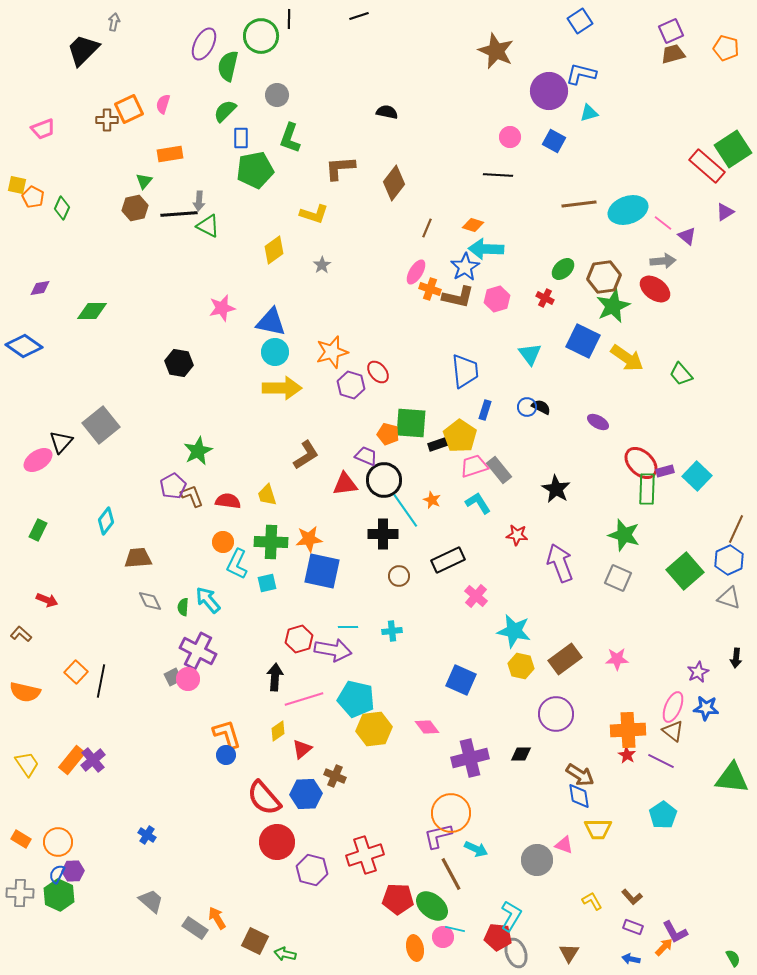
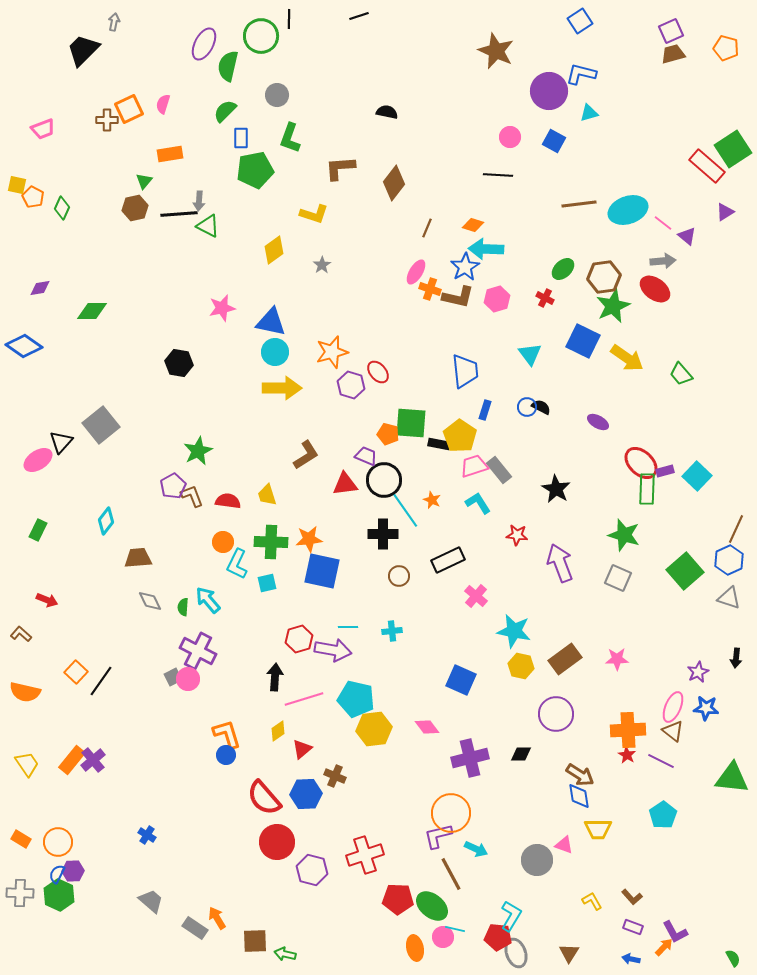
black rectangle at (439, 444): rotated 30 degrees clockwise
black line at (101, 681): rotated 24 degrees clockwise
brown square at (255, 941): rotated 28 degrees counterclockwise
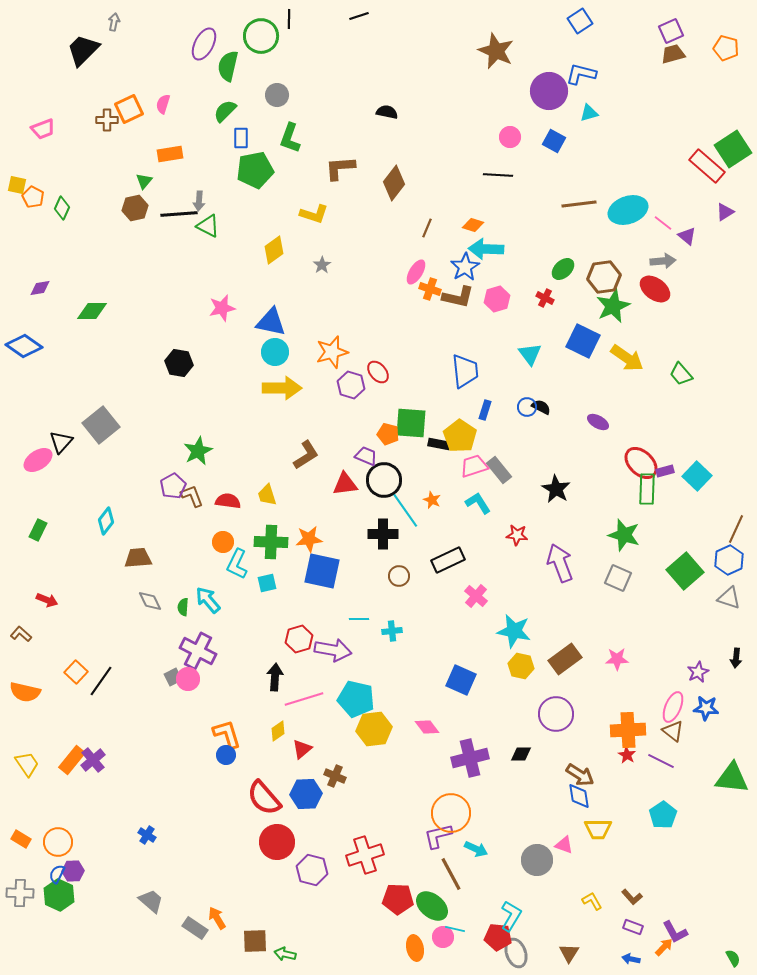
cyan line at (348, 627): moved 11 px right, 8 px up
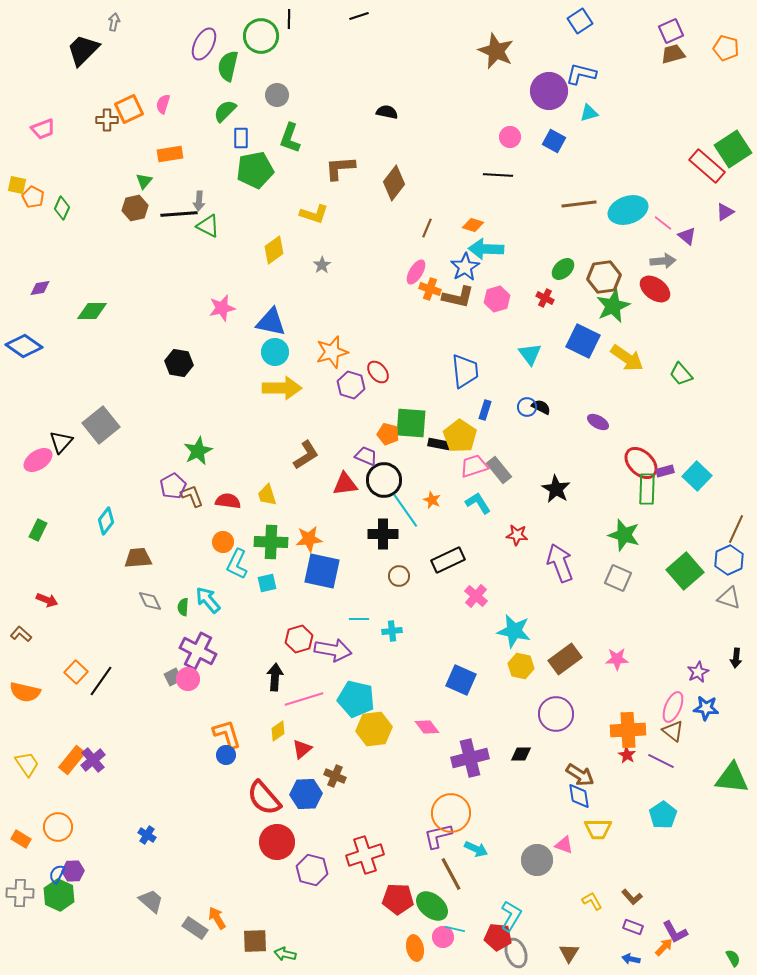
orange circle at (58, 842): moved 15 px up
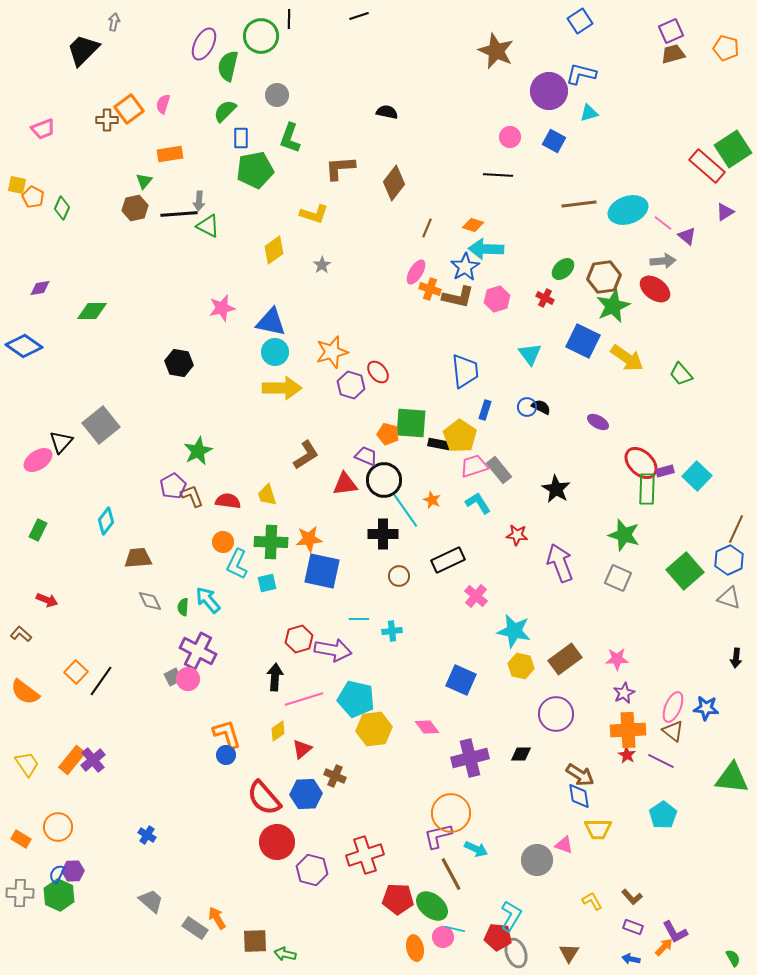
orange square at (129, 109): rotated 12 degrees counterclockwise
purple star at (698, 672): moved 74 px left, 21 px down
orange semicircle at (25, 692): rotated 24 degrees clockwise
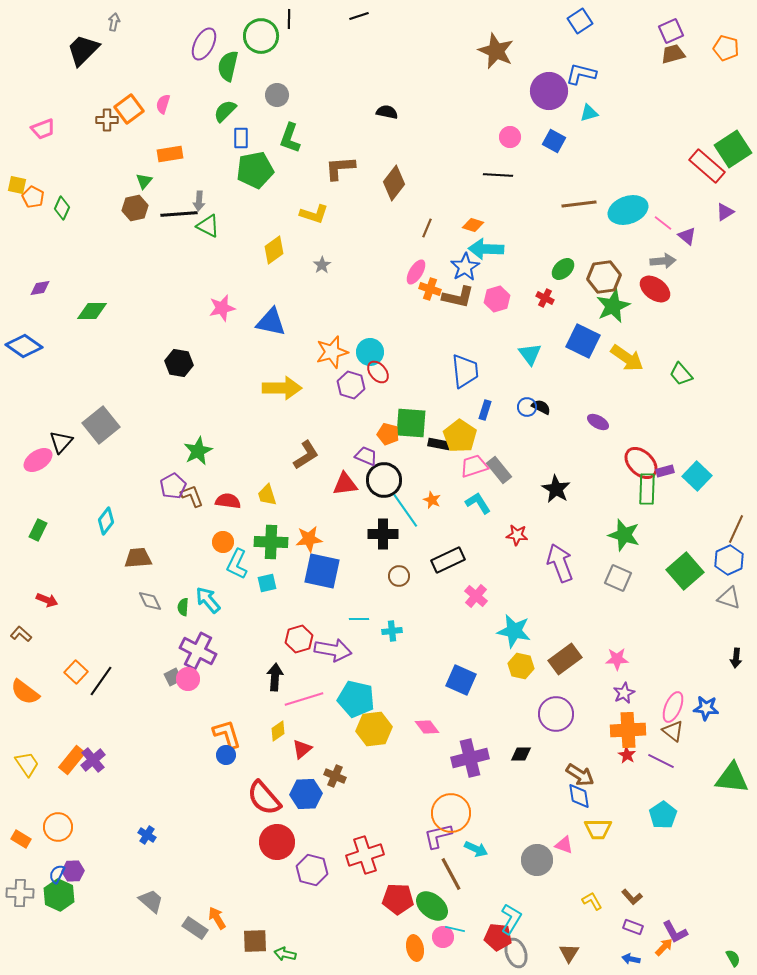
cyan circle at (275, 352): moved 95 px right
cyan L-shape at (511, 916): moved 3 px down
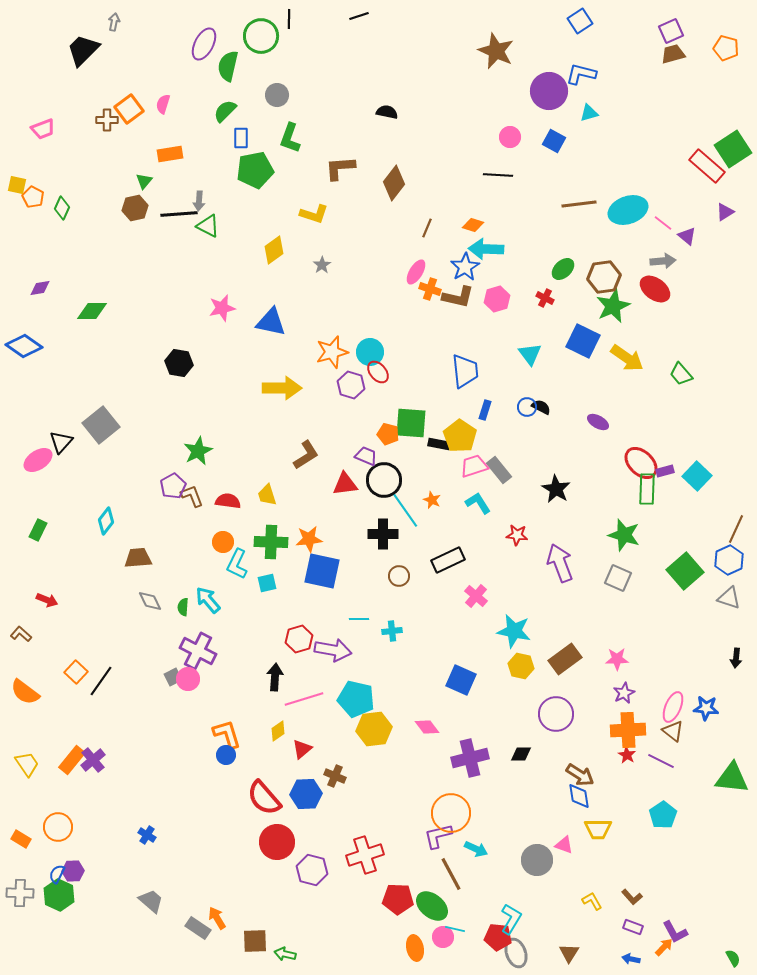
gray rectangle at (195, 928): moved 3 px right
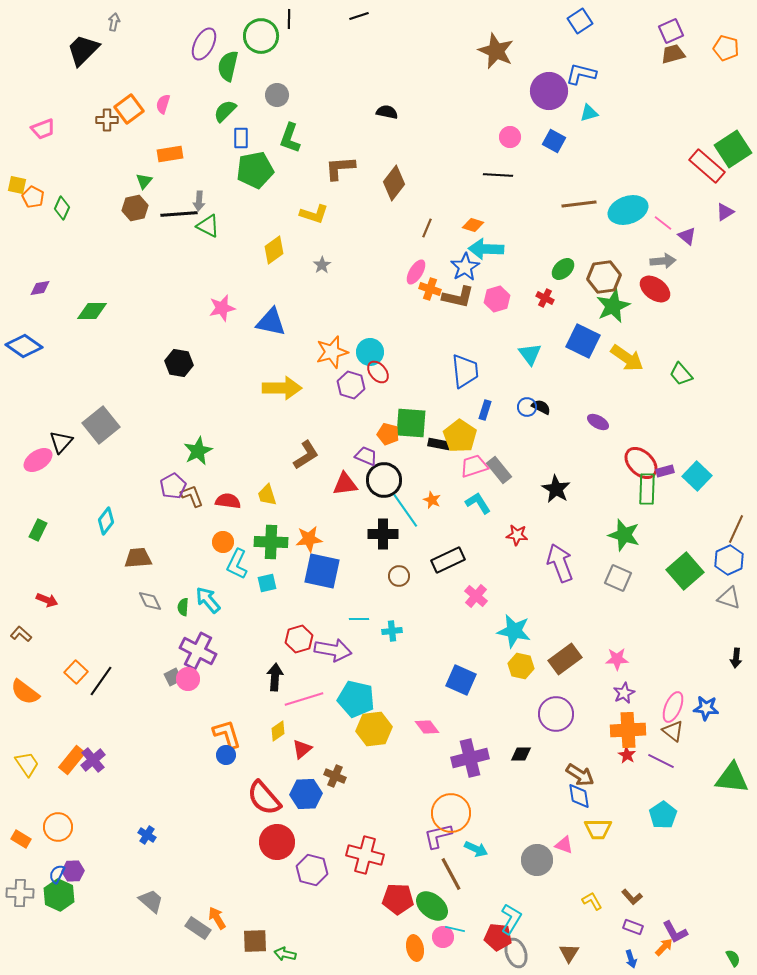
red cross at (365, 855): rotated 33 degrees clockwise
blue arrow at (631, 959): rotated 120 degrees counterclockwise
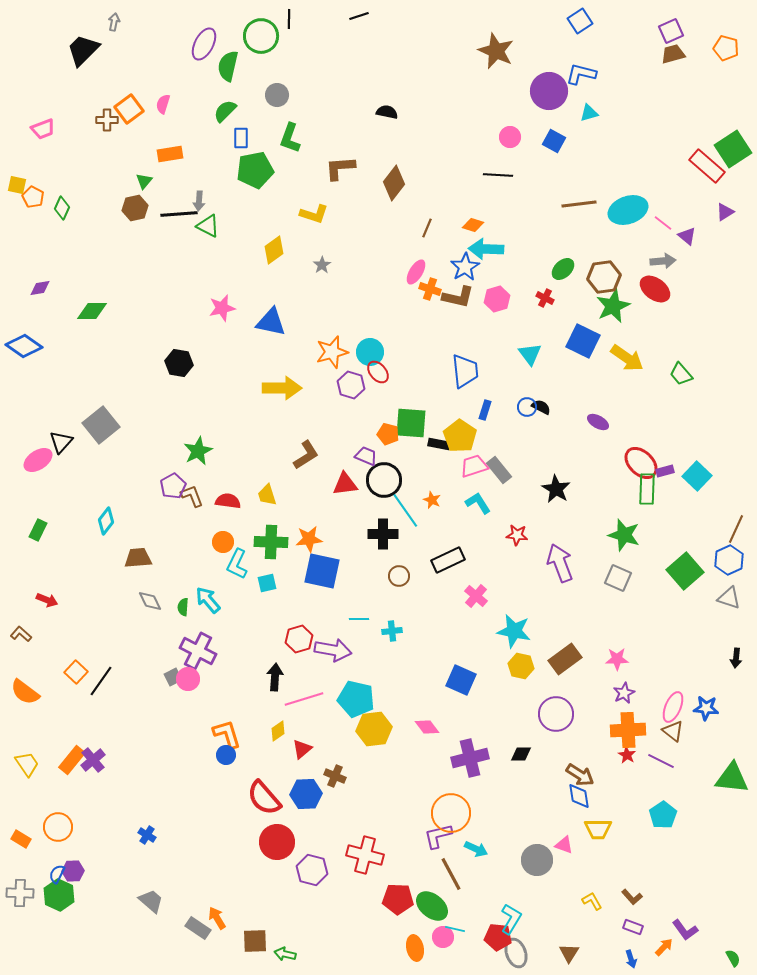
purple L-shape at (675, 932): moved 10 px right, 2 px up; rotated 8 degrees counterclockwise
